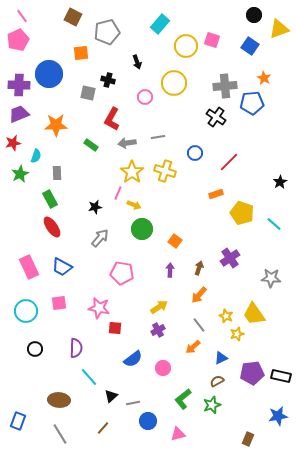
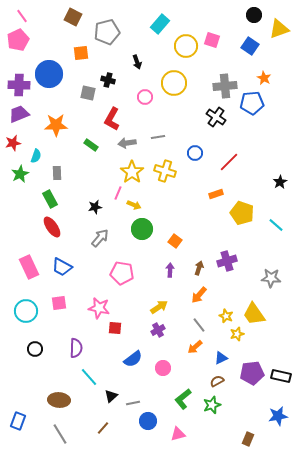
cyan line at (274, 224): moved 2 px right, 1 px down
purple cross at (230, 258): moved 3 px left, 3 px down; rotated 18 degrees clockwise
orange arrow at (193, 347): moved 2 px right
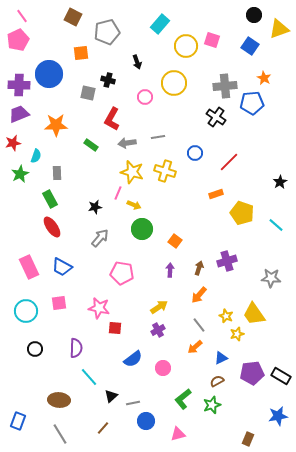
yellow star at (132, 172): rotated 20 degrees counterclockwise
black rectangle at (281, 376): rotated 18 degrees clockwise
blue circle at (148, 421): moved 2 px left
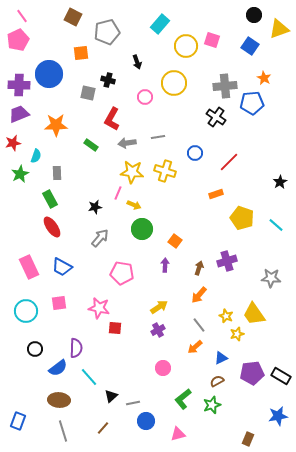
yellow star at (132, 172): rotated 10 degrees counterclockwise
yellow pentagon at (242, 213): moved 5 px down
purple arrow at (170, 270): moved 5 px left, 5 px up
blue semicircle at (133, 359): moved 75 px left, 9 px down
gray line at (60, 434): moved 3 px right, 3 px up; rotated 15 degrees clockwise
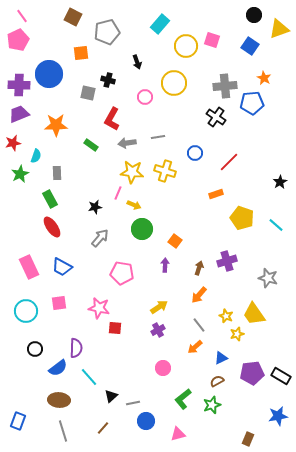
gray star at (271, 278): moved 3 px left; rotated 12 degrees clockwise
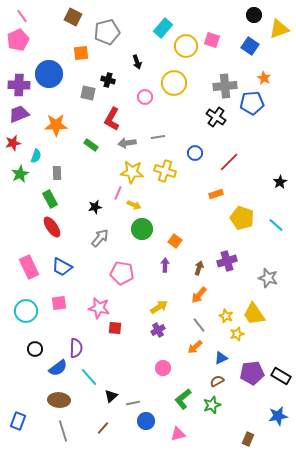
cyan rectangle at (160, 24): moved 3 px right, 4 px down
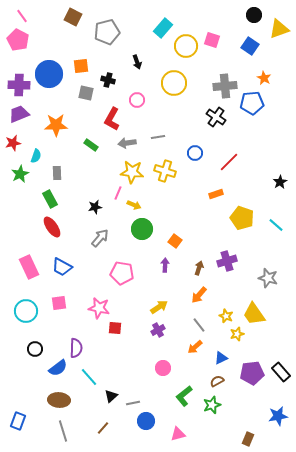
pink pentagon at (18, 40): rotated 20 degrees counterclockwise
orange square at (81, 53): moved 13 px down
gray square at (88, 93): moved 2 px left
pink circle at (145, 97): moved 8 px left, 3 px down
black rectangle at (281, 376): moved 4 px up; rotated 18 degrees clockwise
green L-shape at (183, 399): moved 1 px right, 3 px up
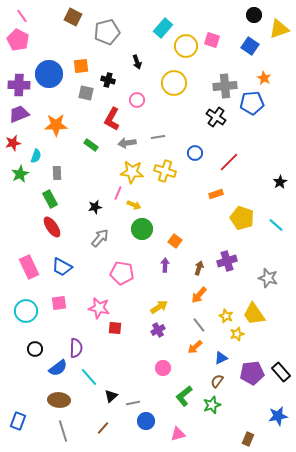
brown semicircle at (217, 381): rotated 24 degrees counterclockwise
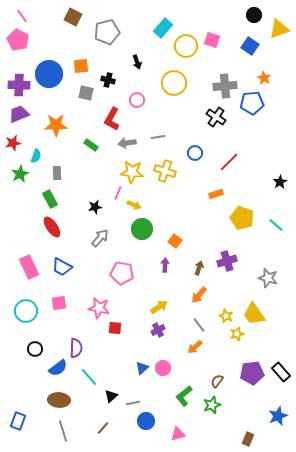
blue triangle at (221, 358): moved 79 px left, 10 px down; rotated 16 degrees counterclockwise
blue star at (278, 416): rotated 12 degrees counterclockwise
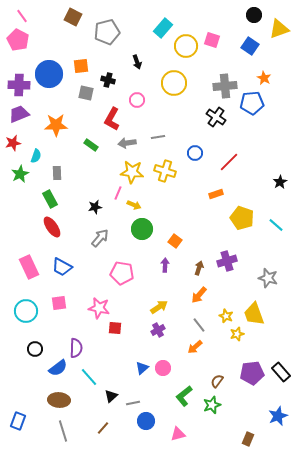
yellow trapezoid at (254, 314): rotated 15 degrees clockwise
